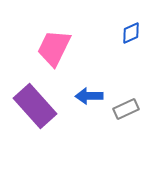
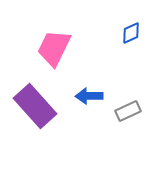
gray rectangle: moved 2 px right, 2 px down
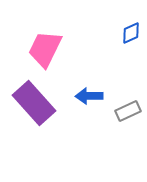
pink trapezoid: moved 9 px left, 1 px down
purple rectangle: moved 1 px left, 3 px up
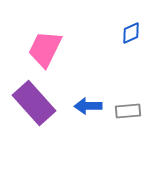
blue arrow: moved 1 px left, 10 px down
gray rectangle: rotated 20 degrees clockwise
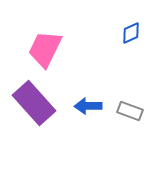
gray rectangle: moved 2 px right; rotated 25 degrees clockwise
